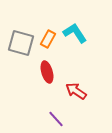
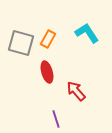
cyan L-shape: moved 12 px right
red arrow: rotated 15 degrees clockwise
purple line: rotated 24 degrees clockwise
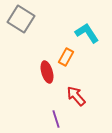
orange rectangle: moved 18 px right, 18 px down
gray square: moved 24 px up; rotated 16 degrees clockwise
red arrow: moved 5 px down
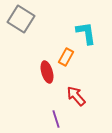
cyan L-shape: moved 1 px left; rotated 25 degrees clockwise
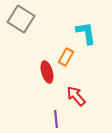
purple line: rotated 12 degrees clockwise
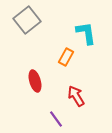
gray square: moved 6 px right, 1 px down; rotated 20 degrees clockwise
red ellipse: moved 12 px left, 9 px down
red arrow: rotated 10 degrees clockwise
purple line: rotated 30 degrees counterclockwise
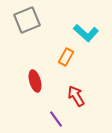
gray square: rotated 16 degrees clockwise
cyan L-shape: rotated 140 degrees clockwise
